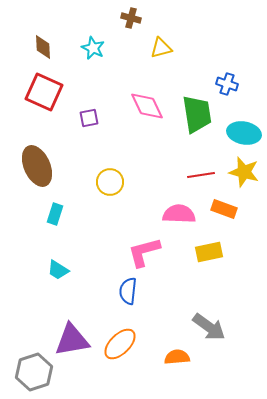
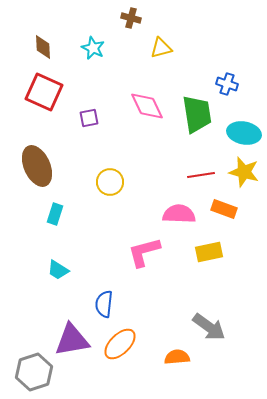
blue semicircle: moved 24 px left, 13 px down
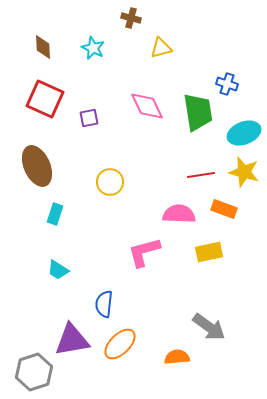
red square: moved 1 px right, 7 px down
green trapezoid: moved 1 px right, 2 px up
cyan ellipse: rotated 32 degrees counterclockwise
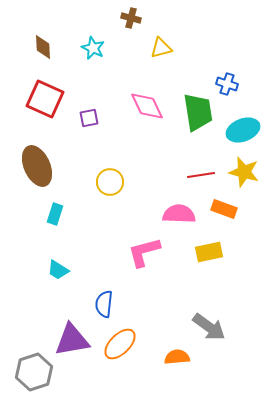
cyan ellipse: moved 1 px left, 3 px up
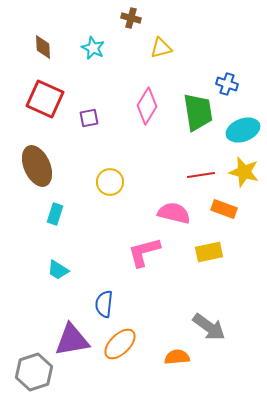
pink diamond: rotated 57 degrees clockwise
pink semicircle: moved 5 px left, 1 px up; rotated 12 degrees clockwise
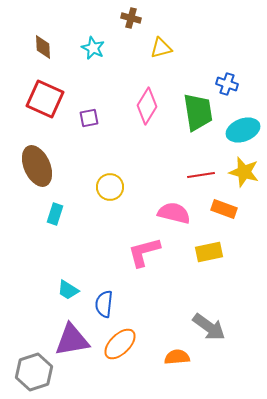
yellow circle: moved 5 px down
cyan trapezoid: moved 10 px right, 20 px down
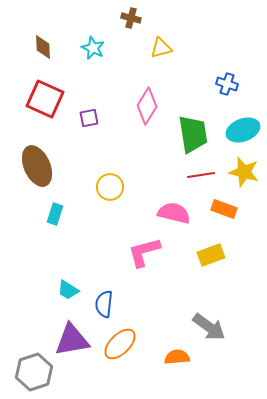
green trapezoid: moved 5 px left, 22 px down
yellow rectangle: moved 2 px right, 3 px down; rotated 8 degrees counterclockwise
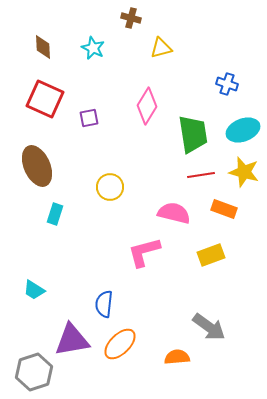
cyan trapezoid: moved 34 px left
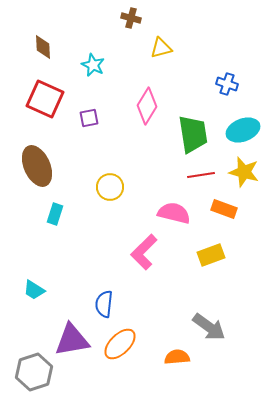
cyan star: moved 17 px down
pink L-shape: rotated 30 degrees counterclockwise
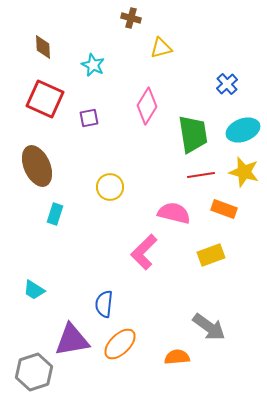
blue cross: rotated 30 degrees clockwise
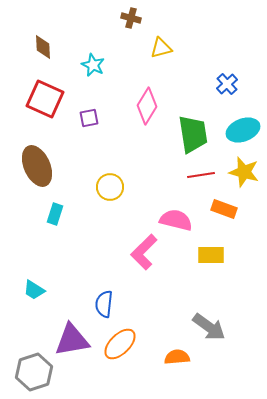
pink semicircle: moved 2 px right, 7 px down
yellow rectangle: rotated 20 degrees clockwise
